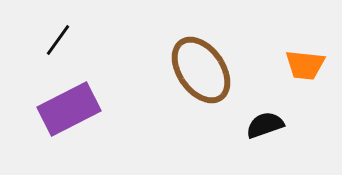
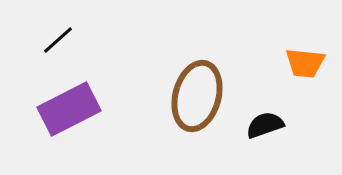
black line: rotated 12 degrees clockwise
orange trapezoid: moved 2 px up
brown ellipse: moved 4 px left, 26 px down; rotated 50 degrees clockwise
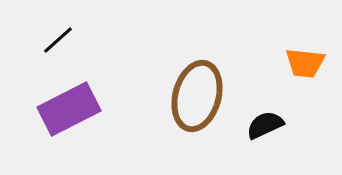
black semicircle: rotated 6 degrees counterclockwise
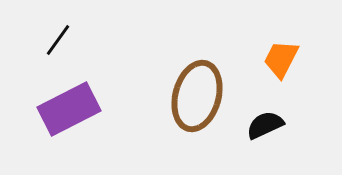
black line: rotated 12 degrees counterclockwise
orange trapezoid: moved 24 px left, 4 px up; rotated 111 degrees clockwise
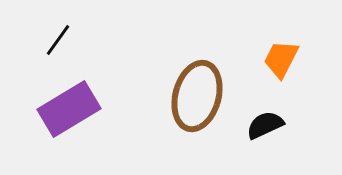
purple rectangle: rotated 4 degrees counterclockwise
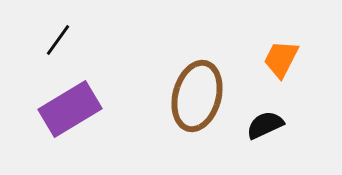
purple rectangle: moved 1 px right
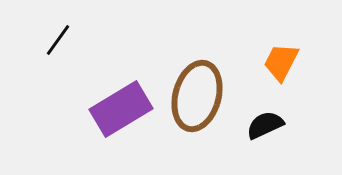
orange trapezoid: moved 3 px down
purple rectangle: moved 51 px right
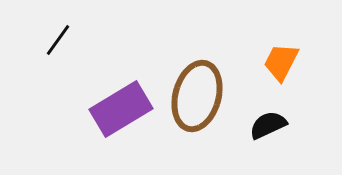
black semicircle: moved 3 px right
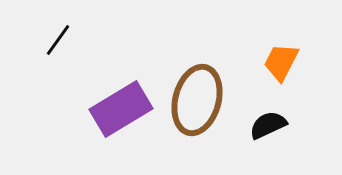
brown ellipse: moved 4 px down
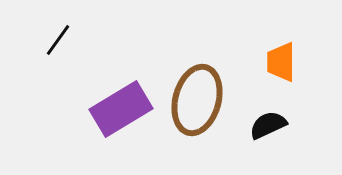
orange trapezoid: rotated 27 degrees counterclockwise
